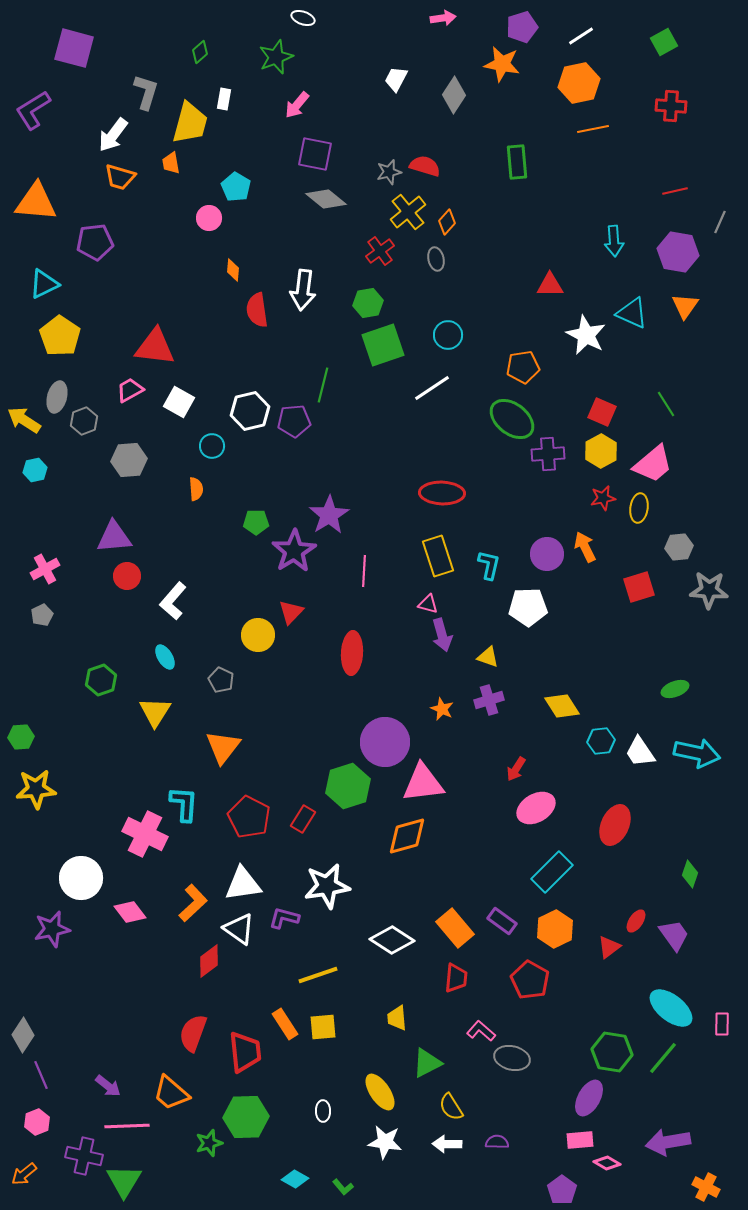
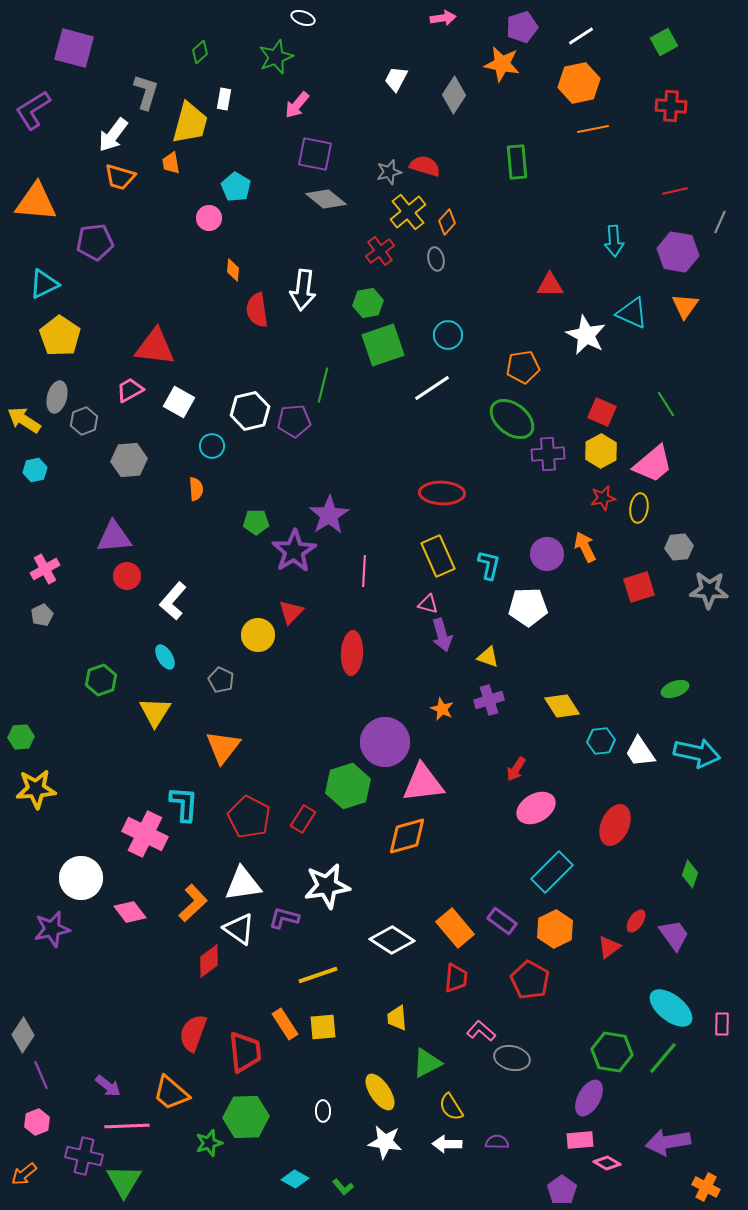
yellow rectangle at (438, 556): rotated 6 degrees counterclockwise
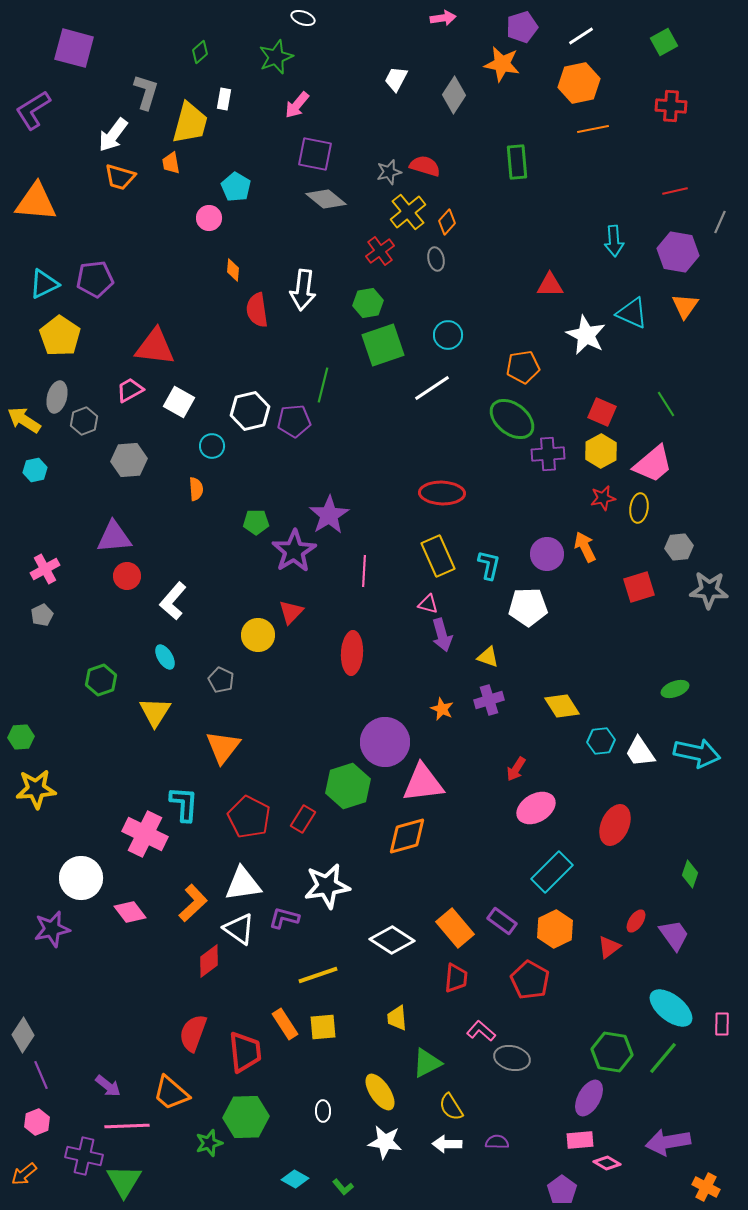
purple pentagon at (95, 242): moved 37 px down
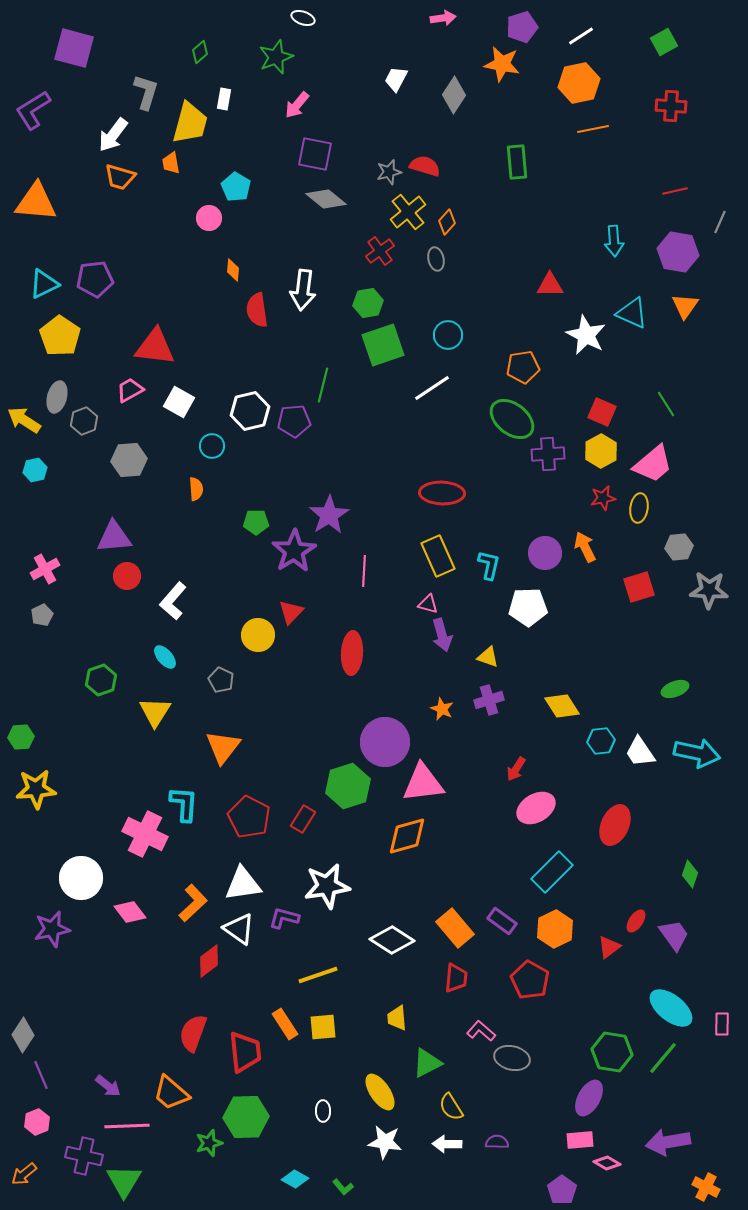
purple circle at (547, 554): moved 2 px left, 1 px up
cyan ellipse at (165, 657): rotated 10 degrees counterclockwise
